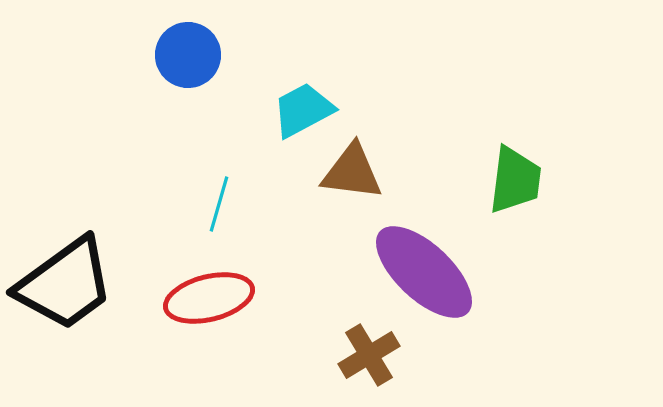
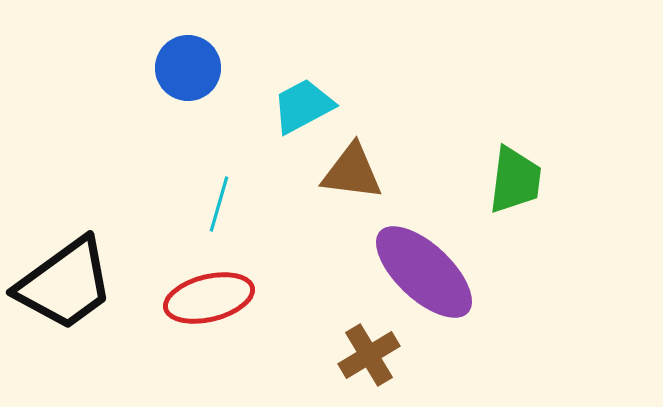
blue circle: moved 13 px down
cyan trapezoid: moved 4 px up
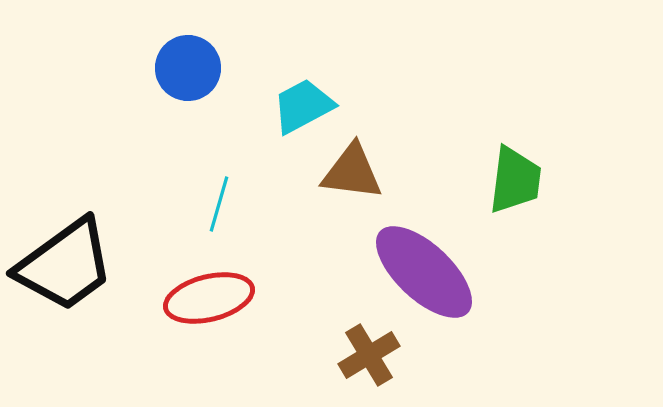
black trapezoid: moved 19 px up
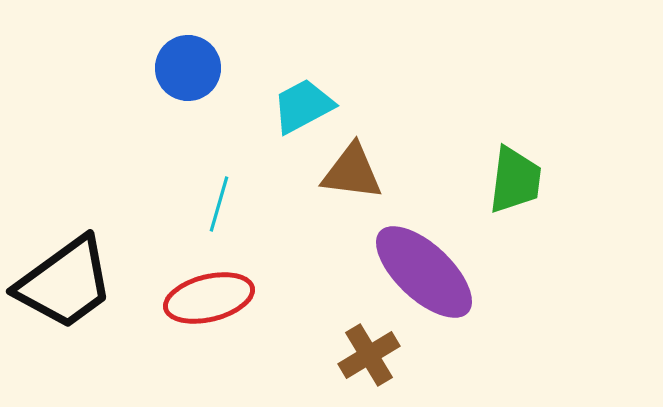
black trapezoid: moved 18 px down
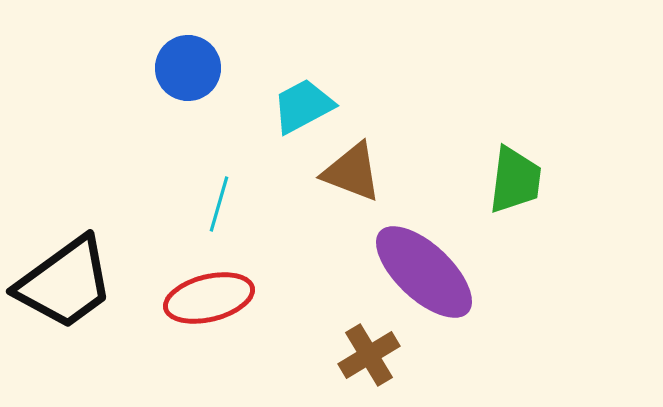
brown triangle: rotated 14 degrees clockwise
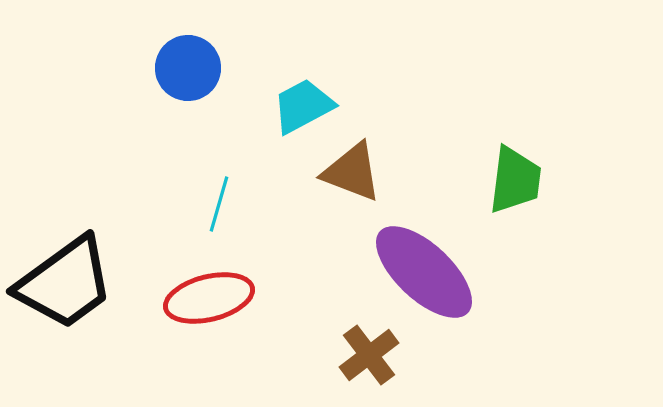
brown cross: rotated 6 degrees counterclockwise
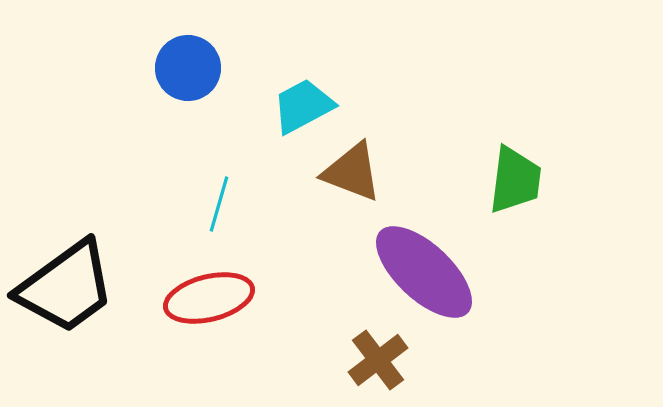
black trapezoid: moved 1 px right, 4 px down
brown cross: moved 9 px right, 5 px down
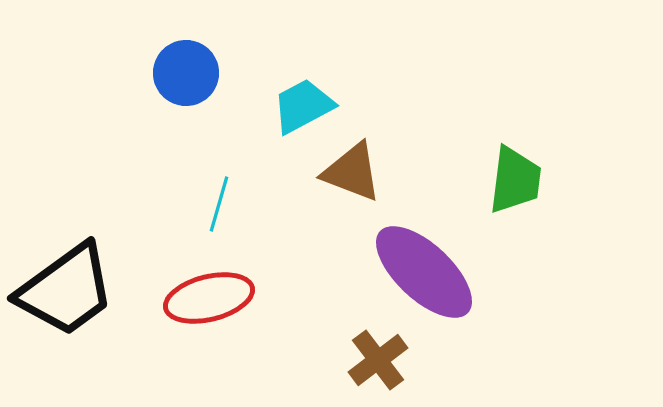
blue circle: moved 2 px left, 5 px down
black trapezoid: moved 3 px down
